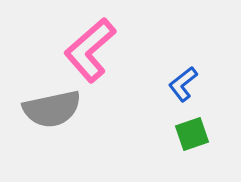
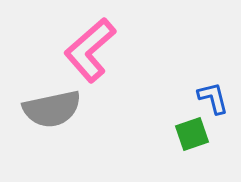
blue L-shape: moved 30 px right, 14 px down; rotated 114 degrees clockwise
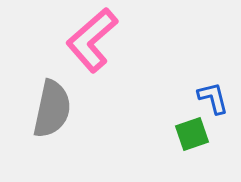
pink L-shape: moved 2 px right, 10 px up
gray semicircle: rotated 66 degrees counterclockwise
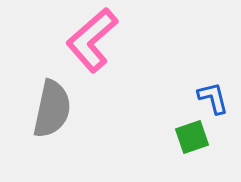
green square: moved 3 px down
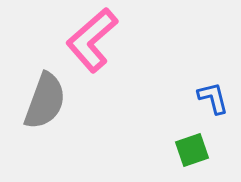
gray semicircle: moved 7 px left, 8 px up; rotated 8 degrees clockwise
green square: moved 13 px down
